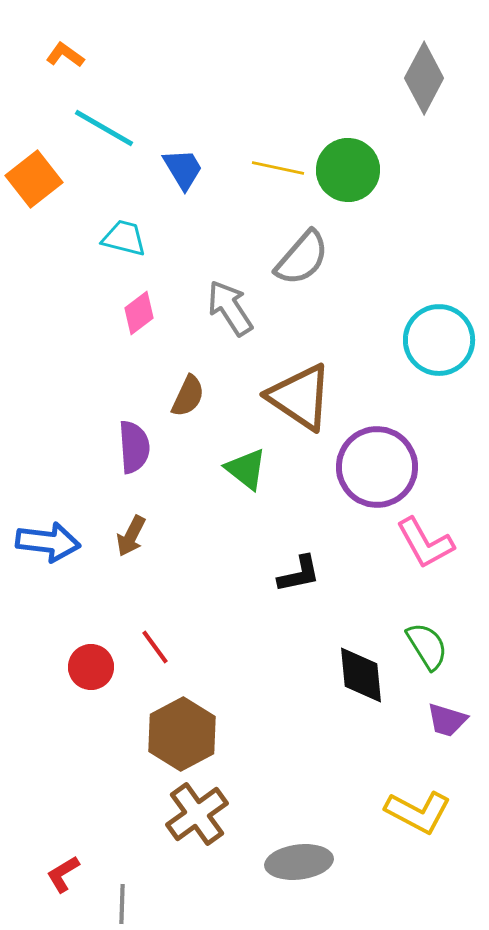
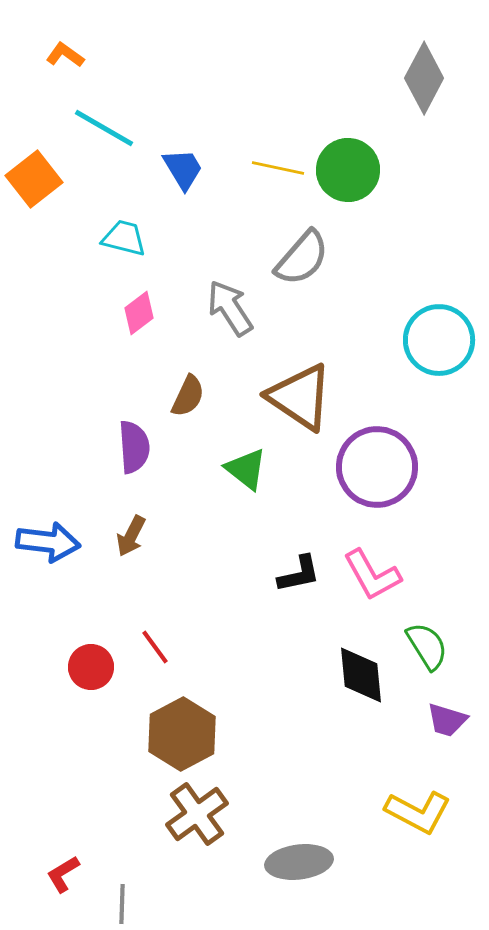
pink L-shape: moved 53 px left, 32 px down
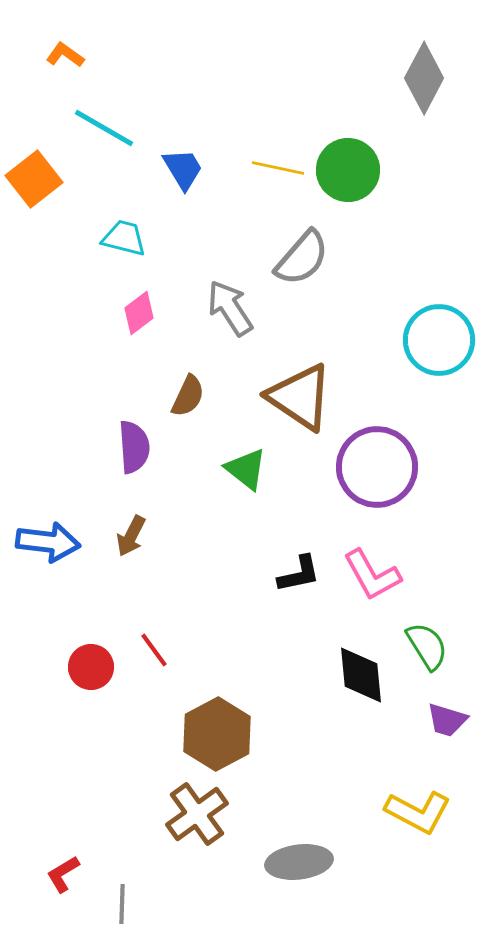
red line: moved 1 px left, 3 px down
brown hexagon: moved 35 px right
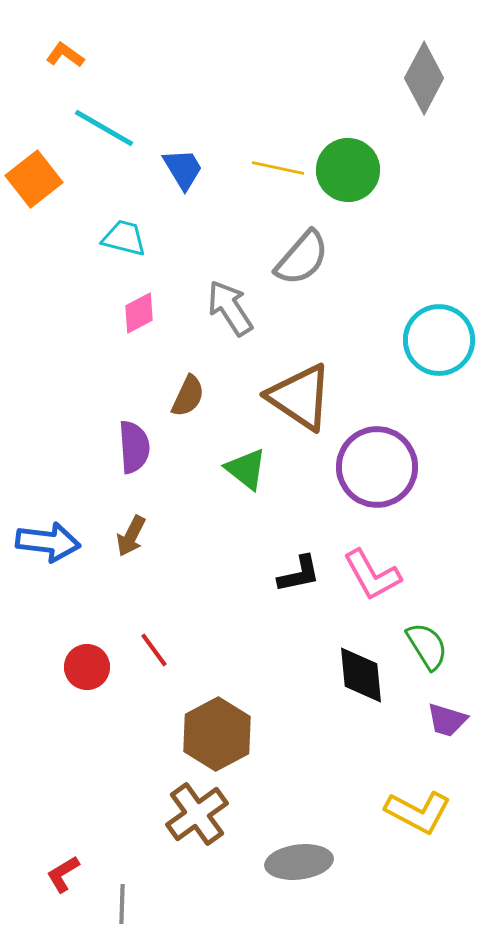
pink diamond: rotated 9 degrees clockwise
red circle: moved 4 px left
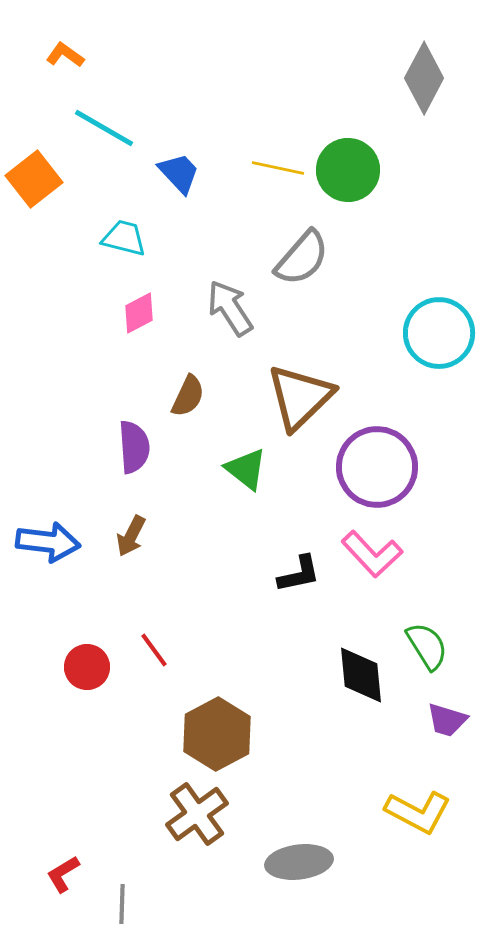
blue trapezoid: moved 4 px left, 4 px down; rotated 12 degrees counterclockwise
cyan circle: moved 7 px up
brown triangle: rotated 42 degrees clockwise
pink L-shape: moved 21 px up; rotated 14 degrees counterclockwise
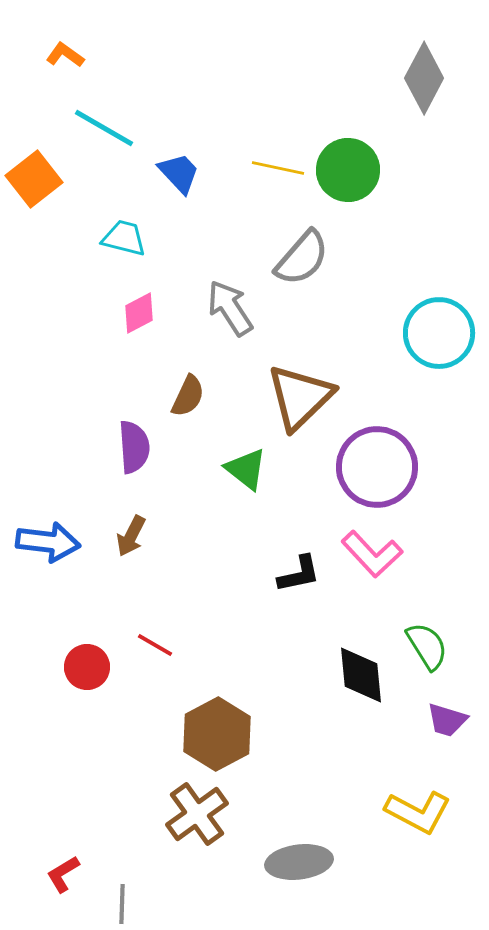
red line: moved 1 px right, 5 px up; rotated 24 degrees counterclockwise
